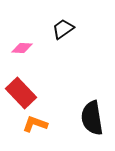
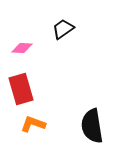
red rectangle: moved 4 px up; rotated 28 degrees clockwise
black semicircle: moved 8 px down
orange L-shape: moved 2 px left
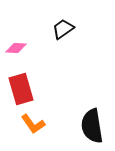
pink diamond: moved 6 px left
orange L-shape: rotated 145 degrees counterclockwise
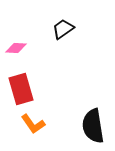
black semicircle: moved 1 px right
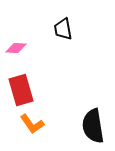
black trapezoid: rotated 65 degrees counterclockwise
red rectangle: moved 1 px down
orange L-shape: moved 1 px left
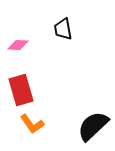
pink diamond: moved 2 px right, 3 px up
black semicircle: rotated 56 degrees clockwise
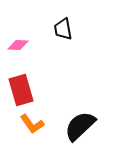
black semicircle: moved 13 px left
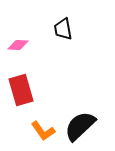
orange L-shape: moved 11 px right, 7 px down
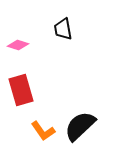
pink diamond: rotated 15 degrees clockwise
